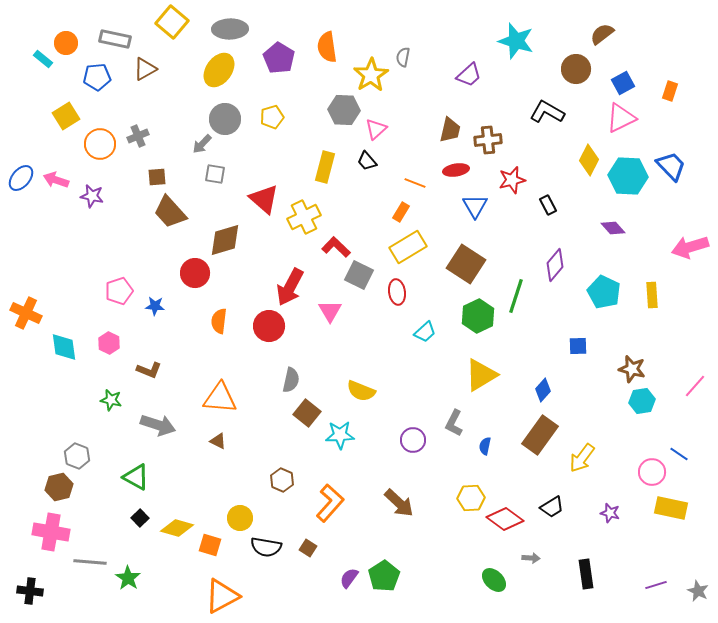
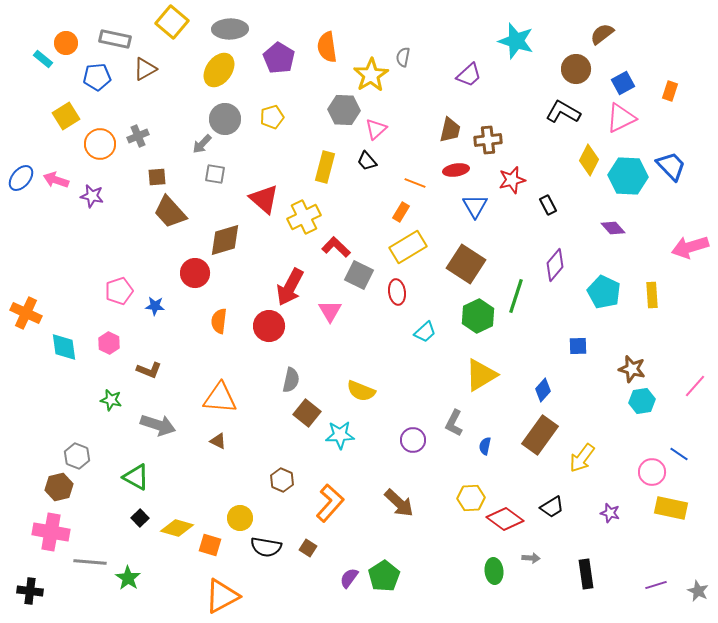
black L-shape at (547, 112): moved 16 px right
green ellipse at (494, 580): moved 9 px up; rotated 40 degrees clockwise
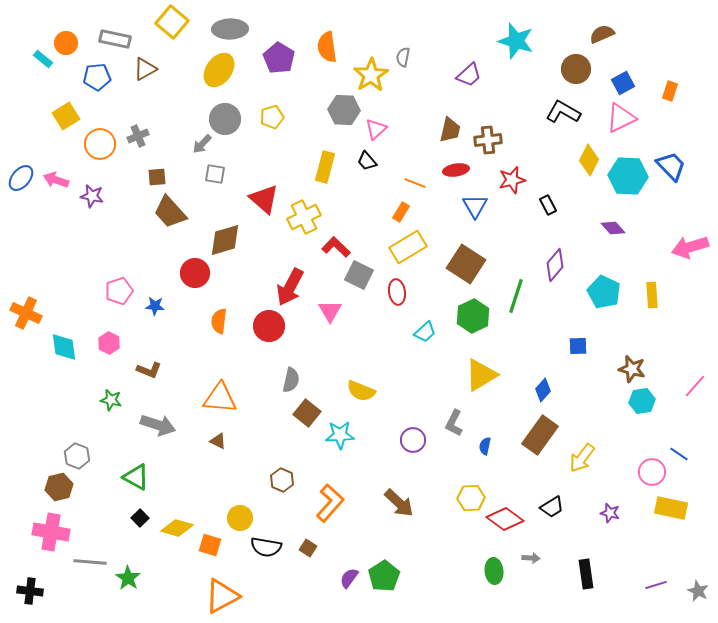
brown semicircle at (602, 34): rotated 15 degrees clockwise
green hexagon at (478, 316): moved 5 px left
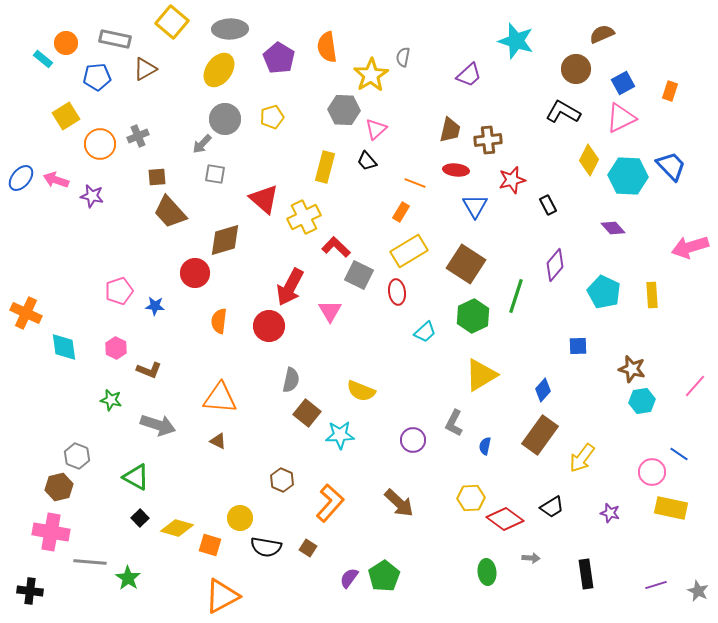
red ellipse at (456, 170): rotated 15 degrees clockwise
yellow rectangle at (408, 247): moved 1 px right, 4 px down
pink hexagon at (109, 343): moved 7 px right, 5 px down
green ellipse at (494, 571): moved 7 px left, 1 px down
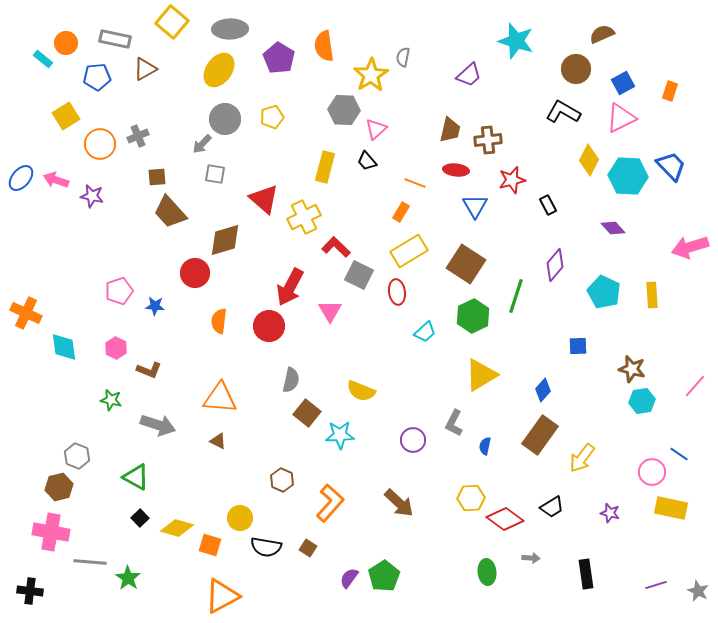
orange semicircle at (327, 47): moved 3 px left, 1 px up
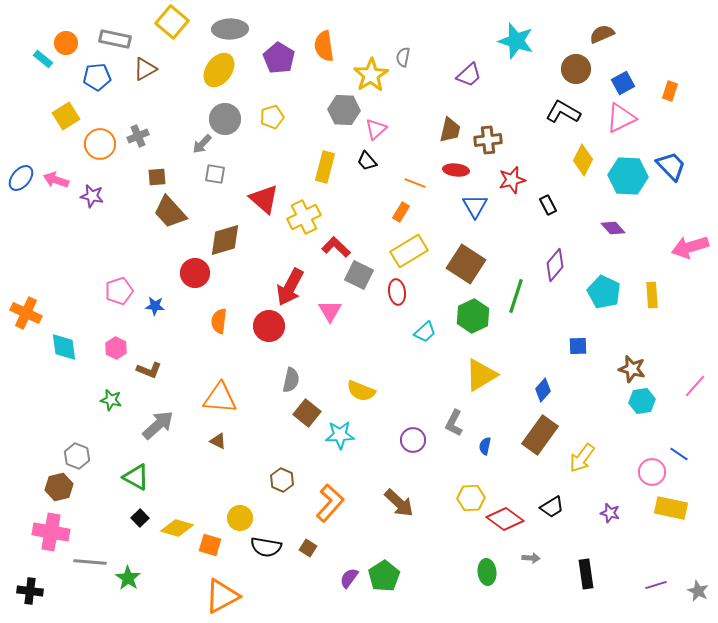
yellow diamond at (589, 160): moved 6 px left
gray arrow at (158, 425): rotated 60 degrees counterclockwise
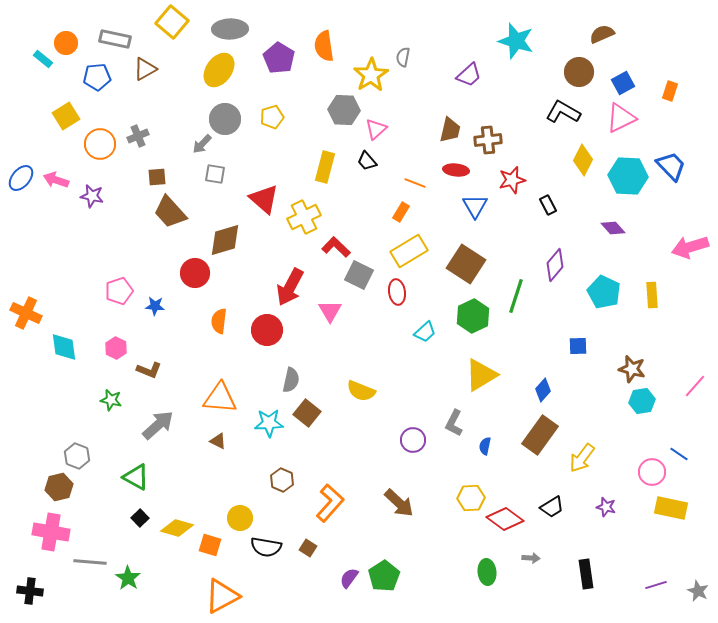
brown circle at (576, 69): moved 3 px right, 3 px down
red circle at (269, 326): moved 2 px left, 4 px down
cyan star at (340, 435): moved 71 px left, 12 px up
purple star at (610, 513): moved 4 px left, 6 px up
